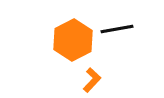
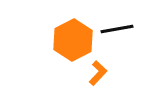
orange L-shape: moved 6 px right, 7 px up
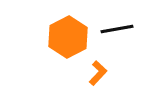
orange hexagon: moved 5 px left, 3 px up
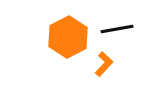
orange L-shape: moved 6 px right, 9 px up
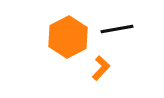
orange L-shape: moved 3 px left, 4 px down
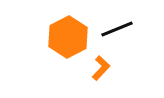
black line: rotated 12 degrees counterclockwise
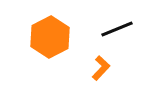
orange hexagon: moved 18 px left
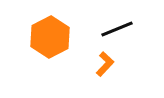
orange L-shape: moved 4 px right, 4 px up
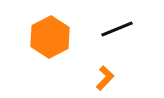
orange L-shape: moved 14 px down
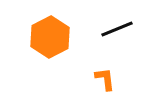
orange L-shape: moved 1 px down; rotated 50 degrees counterclockwise
